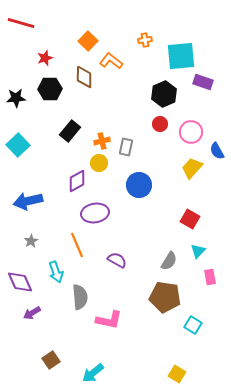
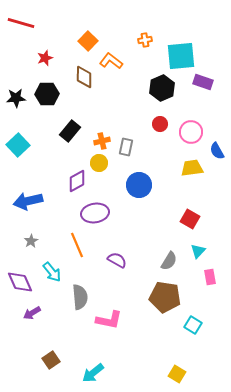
black hexagon at (50, 89): moved 3 px left, 5 px down
black hexagon at (164, 94): moved 2 px left, 6 px up
yellow trapezoid at (192, 168): rotated 40 degrees clockwise
cyan arrow at (56, 272): moved 4 px left; rotated 20 degrees counterclockwise
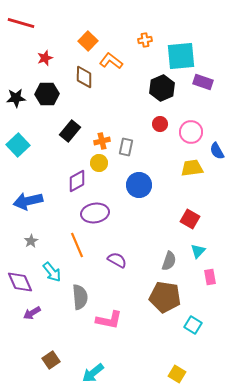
gray semicircle at (169, 261): rotated 12 degrees counterclockwise
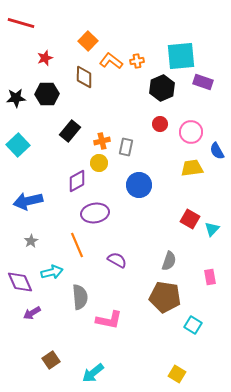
orange cross at (145, 40): moved 8 px left, 21 px down
cyan triangle at (198, 251): moved 14 px right, 22 px up
cyan arrow at (52, 272): rotated 65 degrees counterclockwise
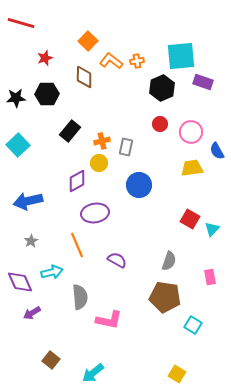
brown square at (51, 360): rotated 18 degrees counterclockwise
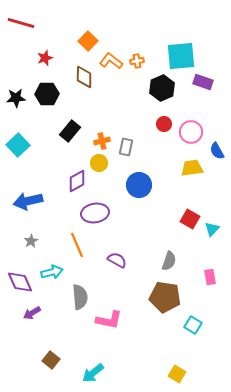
red circle at (160, 124): moved 4 px right
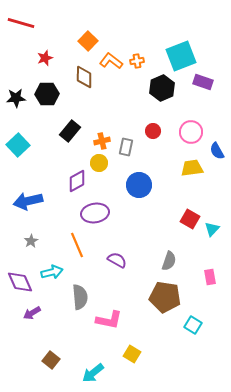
cyan square at (181, 56): rotated 16 degrees counterclockwise
red circle at (164, 124): moved 11 px left, 7 px down
yellow square at (177, 374): moved 45 px left, 20 px up
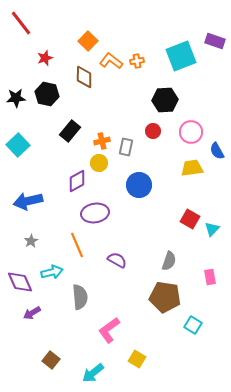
red line at (21, 23): rotated 36 degrees clockwise
purple rectangle at (203, 82): moved 12 px right, 41 px up
black hexagon at (162, 88): moved 3 px right, 12 px down; rotated 20 degrees clockwise
black hexagon at (47, 94): rotated 15 degrees clockwise
pink L-shape at (109, 320): moved 10 px down; rotated 132 degrees clockwise
yellow square at (132, 354): moved 5 px right, 5 px down
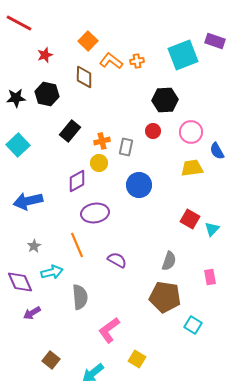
red line at (21, 23): moved 2 px left; rotated 24 degrees counterclockwise
cyan square at (181, 56): moved 2 px right, 1 px up
red star at (45, 58): moved 3 px up
gray star at (31, 241): moved 3 px right, 5 px down
